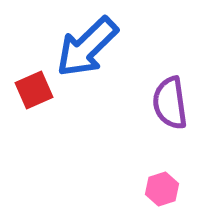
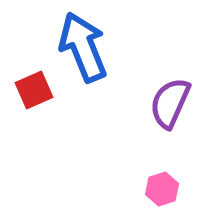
blue arrow: moved 4 px left; rotated 112 degrees clockwise
purple semicircle: rotated 32 degrees clockwise
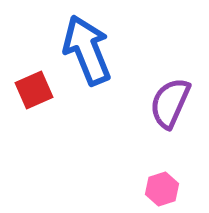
blue arrow: moved 4 px right, 3 px down
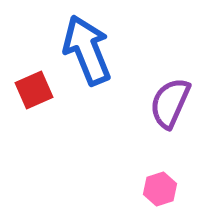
pink hexagon: moved 2 px left
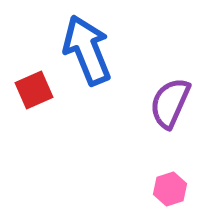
pink hexagon: moved 10 px right
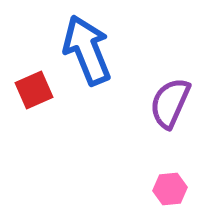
pink hexagon: rotated 12 degrees clockwise
